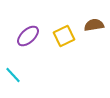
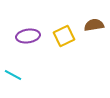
purple ellipse: rotated 35 degrees clockwise
cyan line: rotated 18 degrees counterclockwise
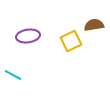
yellow square: moved 7 px right, 5 px down
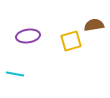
yellow square: rotated 10 degrees clockwise
cyan line: moved 2 px right, 1 px up; rotated 18 degrees counterclockwise
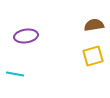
purple ellipse: moved 2 px left
yellow square: moved 22 px right, 15 px down
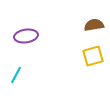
cyan line: moved 1 px right, 1 px down; rotated 72 degrees counterclockwise
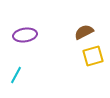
brown semicircle: moved 10 px left, 7 px down; rotated 18 degrees counterclockwise
purple ellipse: moved 1 px left, 1 px up
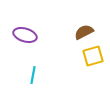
purple ellipse: rotated 25 degrees clockwise
cyan line: moved 17 px right; rotated 18 degrees counterclockwise
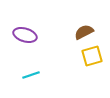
yellow square: moved 1 px left
cyan line: moved 2 px left; rotated 60 degrees clockwise
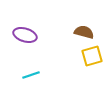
brown semicircle: rotated 42 degrees clockwise
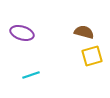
purple ellipse: moved 3 px left, 2 px up
